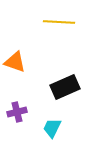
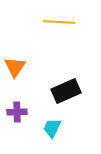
orange triangle: moved 5 px down; rotated 45 degrees clockwise
black rectangle: moved 1 px right, 4 px down
purple cross: rotated 12 degrees clockwise
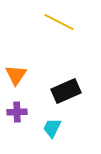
yellow line: rotated 24 degrees clockwise
orange triangle: moved 1 px right, 8 px down
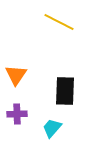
black rectangle: moved 1 px left; rotated 64 degrees counterclockwise
purple cross: moved 2 px down
cyan trapezoid: rotated 15 degrees clockwise
